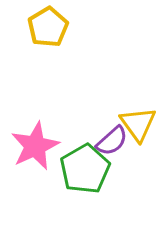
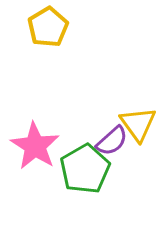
pink star: rotated 15 degrees counterclockwise
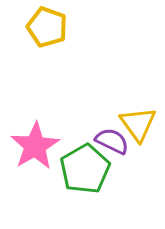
yellow pentagon: moved 1 px left; rotated 21 degrees counterclockwise
purple semicircle: rotated 112 degrees counterclockwise
pink star: rotated 9 degrees clockwise
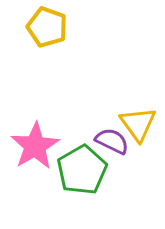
green pentagon: moved 3 px left, 1 px down
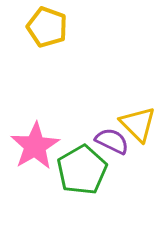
yellow triangle: rotated 9 degrees counterclockwise
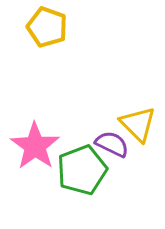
purple semicircle: moved 3 px down
pink star: rotated 6 degrees counterclockwise
green pentagon: rotated 9 degrees clockwise
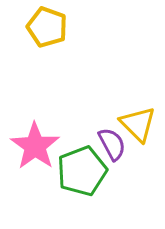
purple semicircle: rotated 36 degrees clockwise
green pentagon: moved 1 px down
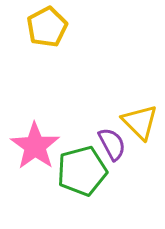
yellow pentagon: rotated 24 degrees clockwise
yellow triangle: moved 2 px right, 2 px up
green pentagon: rotated 6 degrees clockwise
